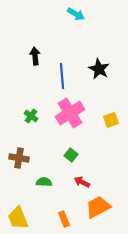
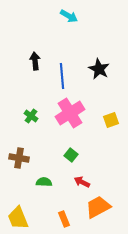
cyan arrow: moved 7 px left, 2 px down
black arrow: moved 5 px down
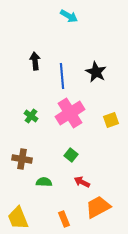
black star: moved 3 px left, 3 px down
brown cross: moved 3 px right, 1 px down
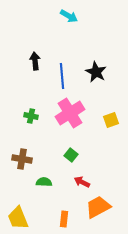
green cross: rotated 24 degrees counterclockwise
orange rectangle: rotated 28 degrees clockwise
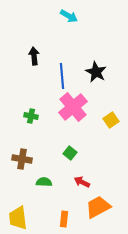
black arrow: moved 1 px left, 5 px up
pink cross: moved 3 px right, 6 px up; rotated 8 degrees counterclockwise
yellow square: rotated 14 degrees counterclockwise
green square: moved 1 px left, 2 px up
yellow trapezoid: rotated 15 degrees clockwise
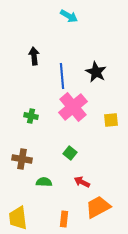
yellow square: rotated 28 degrees clockwise
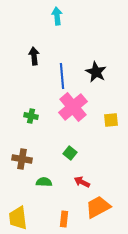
cyan arrow: moved 12 px left; rotated 126 degrees counterclockwise
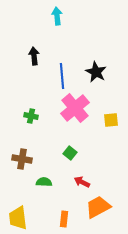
pink cross: moved 2 px right, 1 px down
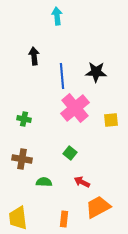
black star: rotated 25 degrees counterclockwise
green cross: moved 7 px left, 3 px down
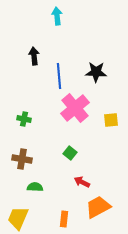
blue line: moved 3 px left
green semicircle: moved 9 px left, 5 px down
yellow trapezoid: rotated 30 degrees clockwise
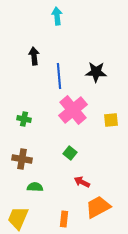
pink cross: moved 2 px left, 2 px down
